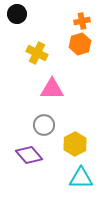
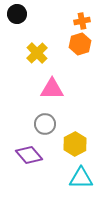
yellow cross: rotated 20 degrees clockwise
gray circle: moved 1 px right, 1 px up
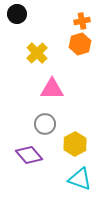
cyan triangle: moved 1 px left, 1 px down; rotated 20 degrees clockwise
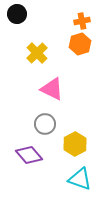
pink triangle: rotated 25 degrees clockwise
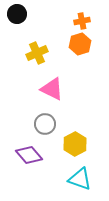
yellow cross: rotated 20 degrees clockwise
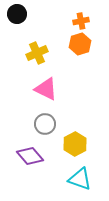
orange cross: moved 1 px left
pink triangle: moved 6 px left
purple diamond: moved 1 px right, 1 px down
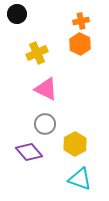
orange hexagon: rotated 15 degrees counterclockwise
purple diamond: moved 1 px left, 4 px up
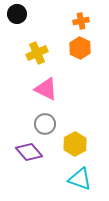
orange hexagon: moved 4 px down
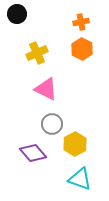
orange cross: moved 1 px down
orange hexagon: moved 2 px right, 1 px down
gray circle: moved 7 px right
purple diamond: moved 4 px right, 1 px down
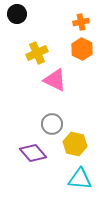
pink triangle: moved 9 px right, 9 px up
yellow hexagon: rotated 20 degrees counterclockwise
cyan triangle: rotated 15 degrees counterclockwise
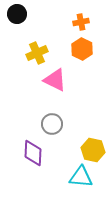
yellow hexagon: moved 18 px right, 6 px down
purple diamond: rotated 44 degrees clockwise
cyan triangle: moved 1 px right, 2 px up
